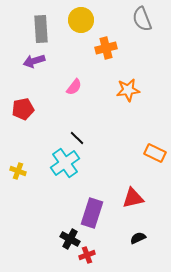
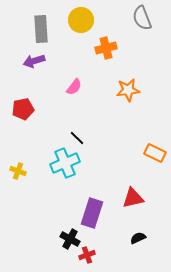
gray semicircle: moved 1 px up
cyan cross: rotated 12 degrees clockwise
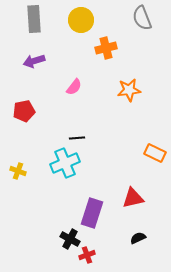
gray rectangle: moved 7 px left, 10 px up
orange star: moved 1 px right
red pentagon: moved 1 px right, 2 px down
black line: rotated 49 degrees counterclockwise
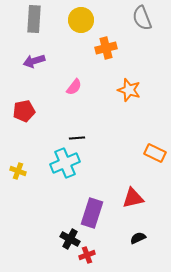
gray rectangle: rotated 8 degrees clockwise
orange star: rotated 25 degrees clockwise
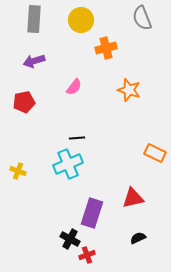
red pentagon: moved 9 px up
cyan cross: moved 3 px right, 1 px down
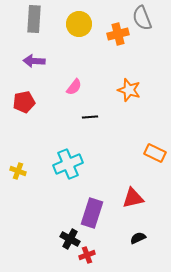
yellow circle: moved 2 px left, 4 px down
orange cross: moved 12 px right, 14 px up
purple arrow: rotated 20 degrees clockwise
black line: moved 13 px right, 21 px up
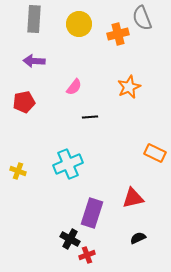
orange star: moved 3 px up; rotated 30 degrees clockwise
